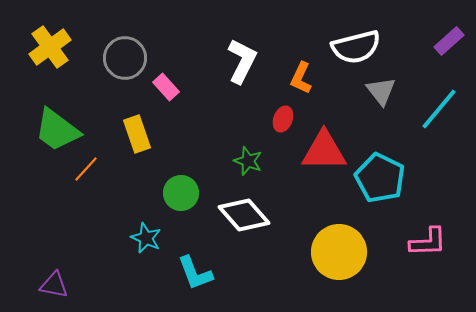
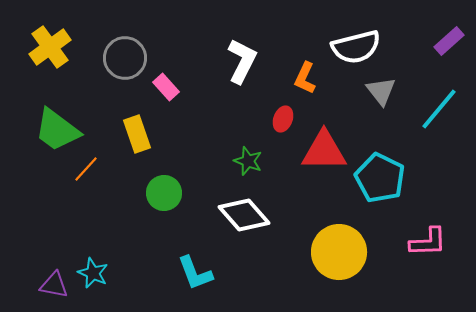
orange L-shape: moved 4 px right
green circle: moved 17 px left
cyan star: moved 53 px left, 35 px down
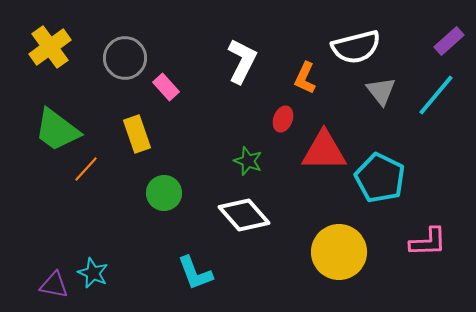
cyan line: moved 3 px left, 14 px up
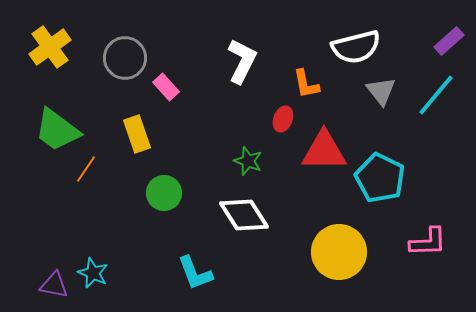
orange L-shape: moved 1 px right, 6 px down; rotated 36 degrees counterclockwise
orange line: rotated 8 degrees counterclockwise
white diamond: rotated 9 degrees clockwise
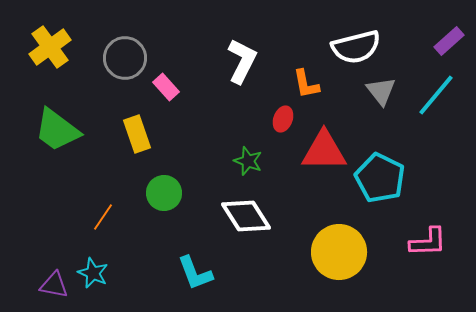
orange line: moved 17 px right, 48 px down
white diamond: moved 2 px right, 1 px down
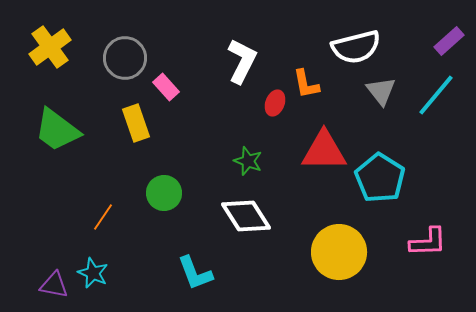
red ellipse: moved 8 px left, 16 px up
yellow rectangle: moved 1 px left, 11 px up
cyan pentagon: rotated 6 degrees clockwise
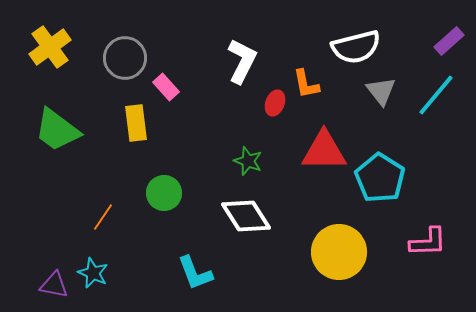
yellow rectangle: rotated 12 degrees clockwise
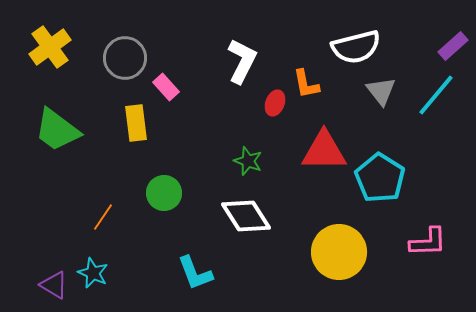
purple rectangle: moved 4 px right, 5 px down
purple triangle: rotated 20 degrees clockwise
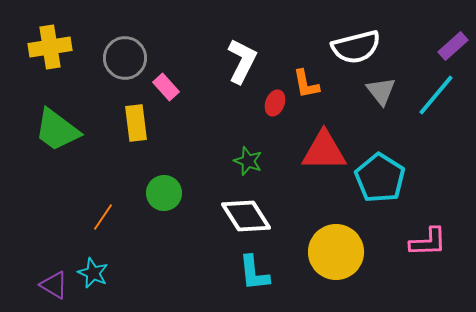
yellow cross: rotated 27 degrees clockwise
yellow circle: moved 3 px left
cyan L-shape: moved 59 px right; rotated 15 degrees clockwise
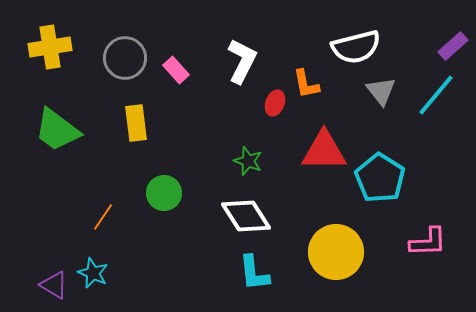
pink rectangle: moved 10 px right, 17 px up
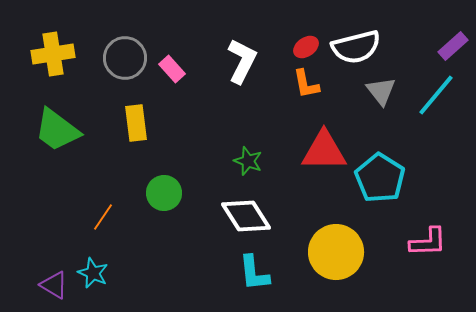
yellow cross: moved 3 px right, 7 px down
pink rectangle: moved 4 px left, 1 px up
red ellipse: moved 31 px right, 56 px up; rotated 35 degrees clockwise
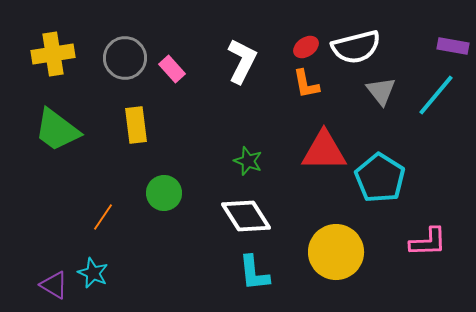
purple rectangle: rotated 52 degrees clockwise
yellow rectangle: moved 2 px down
